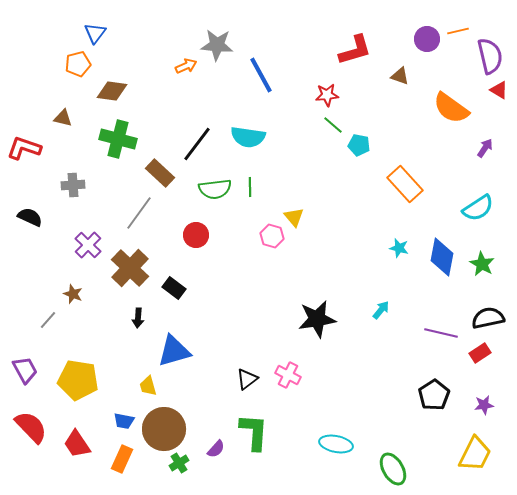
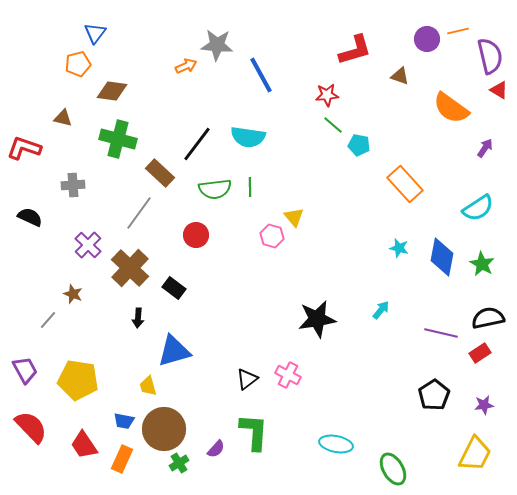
red trapezoid at (77, 444): moved 7 px right, 1 px down
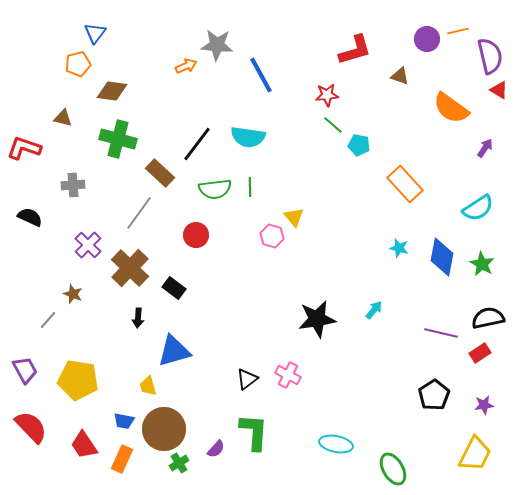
cyan arrow at (381, 310): moved 7 px left
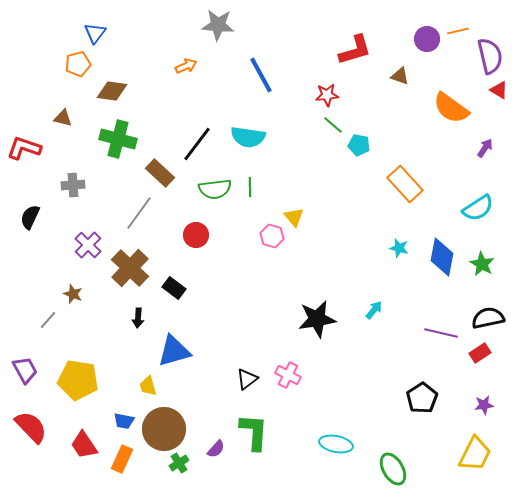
gray star at (217, 45): moved 1 px right, 20 px up
black semicircle at (30, 217): rotated 90 degrees counterclockwise
black pentagon at (434, 395): moved 12 px left, 3 px down
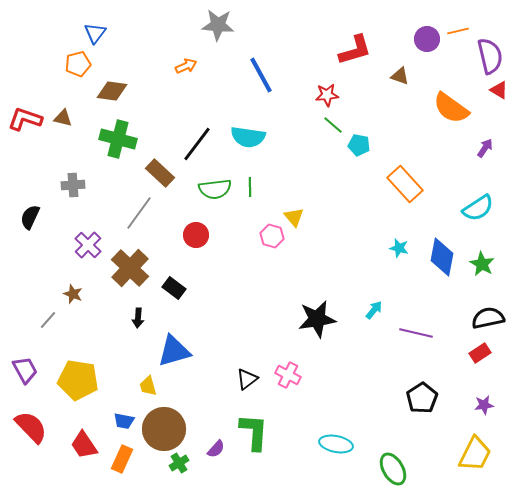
red L-shape at (24, 148): moved 1 px right, 29 px up
purple line at (441, 333): moved 25 px left
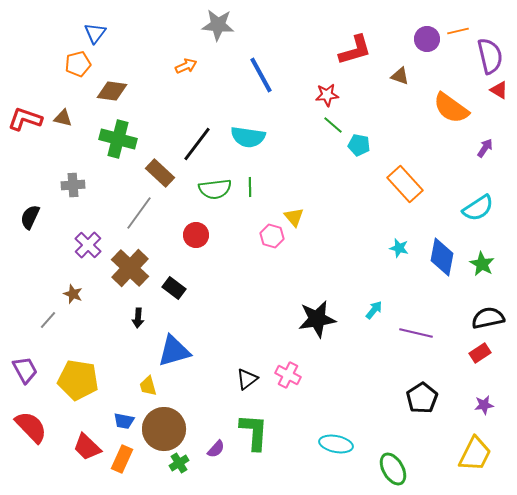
red trapezoid at (84, 445): moved 3 px right, 2 px down; rotated 12 degrees counterclockwise
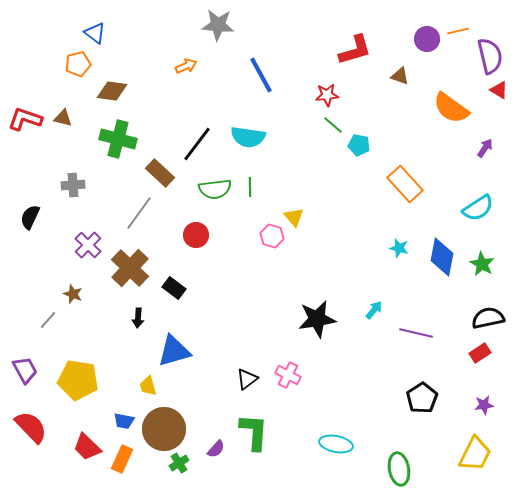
blue triangle at (95, 33): rotated 30 degrees counterclockwise
green ellipse at (393, 469): moved 6 px right; rotated 20 degrees clockwise
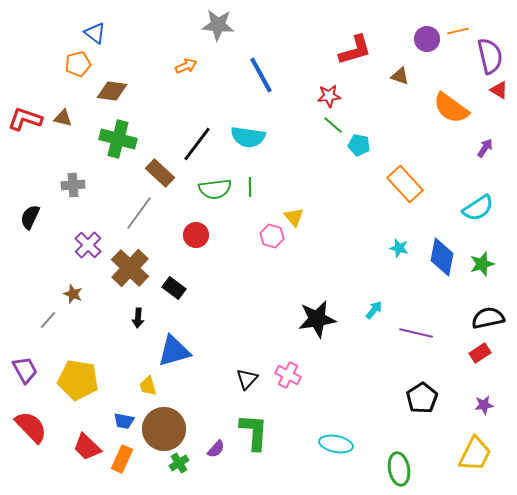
red star at (327, 95): moved 2 px right, 1 px down
green star at (482, 264): rotated 25 degrees clockwise
black triangle at (247, 379): rotated 10 degrees counterclockwise
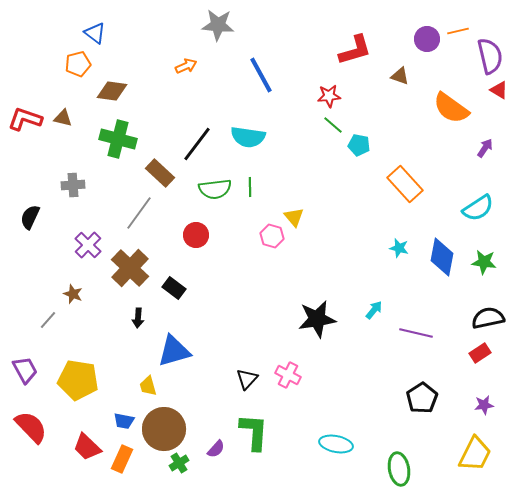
green star at (482, 264): moved 2 px right, 2 px up; rotated 25 degrees clockwise
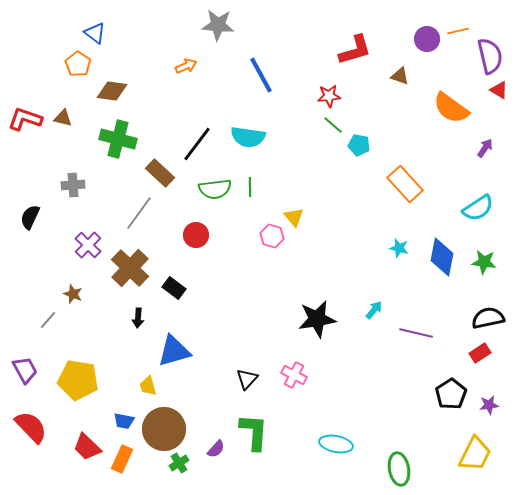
orange pentagon at (78, 64): rotated 25 degrees counterclockwise
pink cross at (288, 375): moved 6 px right
black pentagon at (422, 398): moved 29 px right, 4 px up
purple star at (484, 405): moved 5 px right
